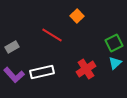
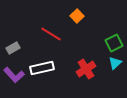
red line: moved 1 px left, 1 px up
gray rectangle: moved 1 px right, 1 px down
white rectangle: moved 4 px up
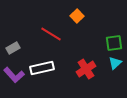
green square: rotated 18 degrees clockwise
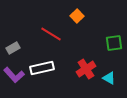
cyan triangle: moved 6 px left, 15 px down; rotated 48 degrees counterclockwise
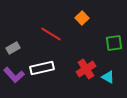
orange square: moved 5 px right, 2 px down
cyan triangle: moved 1 px left, 1 px up
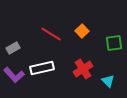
orange square: moved 13 px down
red cross: moved 3 px left
cyan triangle: moved 4 px down; rotated 16 degrees clockwise
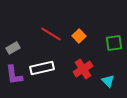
orange square: moved 3 px left, 5 px down
purple L-shape: rotated 35 degrees clockwise
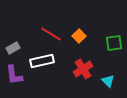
white rectangle: moved 7 px up
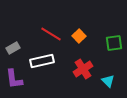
purple L-shape: moved 4 px down
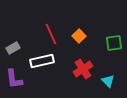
red line: rotated 35 degrees clockwise
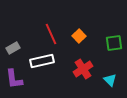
cyan triangle: moved 2 px right, 1 px up
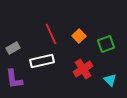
green square: moved 8 px left, 1 px down; rotated 12 degrees counterclockwise
